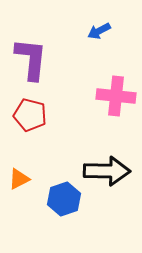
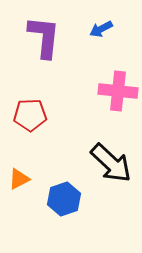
blue arrow: moved 2 px right, 2 px up
purple L-shape: moved 13 px right, 22 px up
pink cross: moved 2 px right, 5 px up
red pentagon: rotated 16 degrees counterclockwise
black arrow: moved 4 px right, 8 px up; rotated 42 degrees clockwise
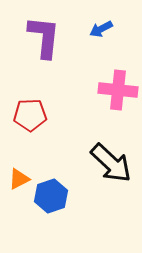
pink cross: moved 1 px up
blue hexagon: moved 13 px left, 3 px up
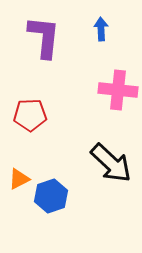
blue arrow: rotated 115 degrees clockwise
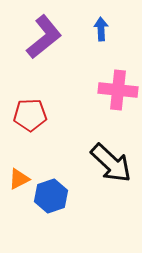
purple L-shape: rotated 45 degrees clockwise
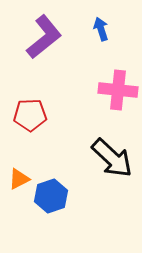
blue arrow: rotated 15 degrees counterclockwise
black arrow: moved 1 px right, 5 px up
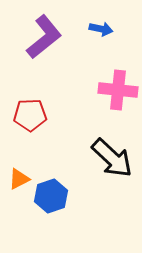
blue arrow: rotated 120 degrees clockwise
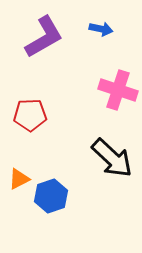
purple L-shape: rotated 9 degrees clockwise
pink cross: rotated 12 degrees clockwise
